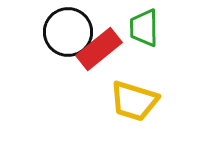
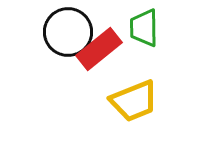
yellow trapezoid: rotated 39 degrees counterclockwise
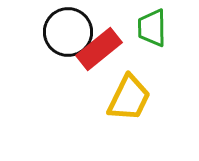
green trapezoid: moved 8 px right
yellow trapezoid: moved 5 px left, 3 px up; rotated 42 degrees counterclockwise
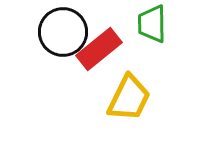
green trapezoid: moved 4 px up
black circle: moved 5 px left
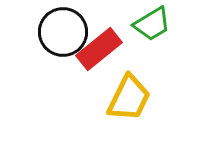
green trapezoid: rotated 120 degrees counterclockwise
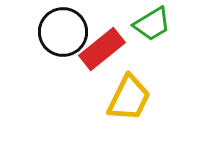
red rectangle: moved 3 px right
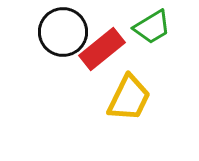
green trapezoid: moved 3 px down
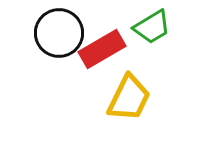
black circle: moved 4 px left, 1 px down
red rectangle: rotated 9 degrees clockwise
